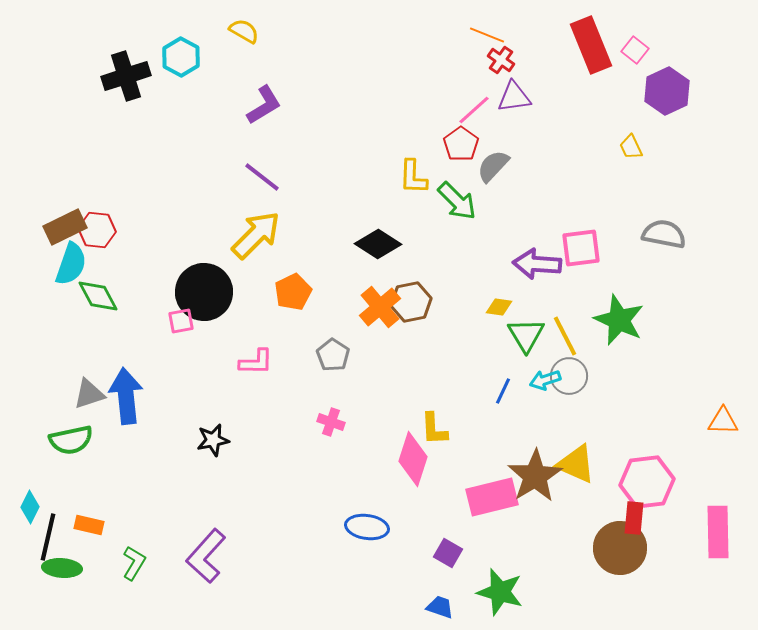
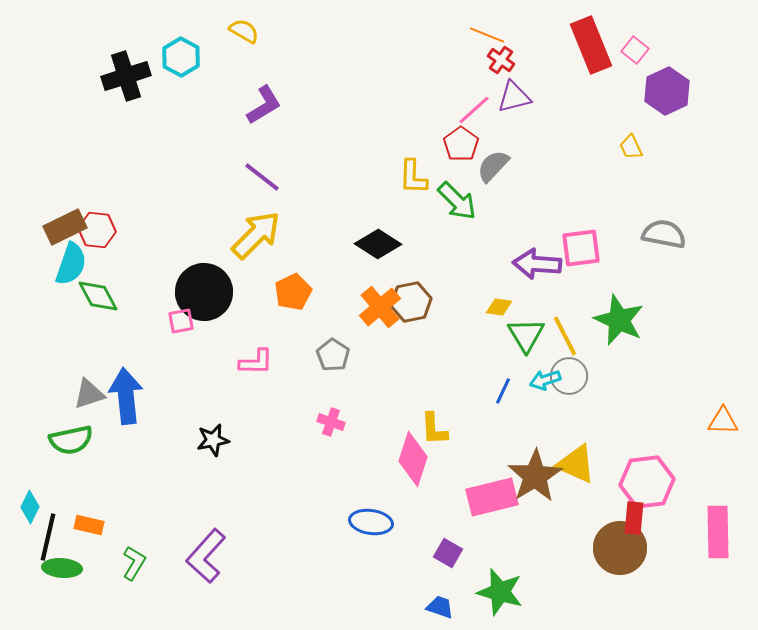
purple triangle at (514, 97): rotated 6 degrees counterclockwise
blue ellipse at (367, 527): moved 4 px right, 5 px up
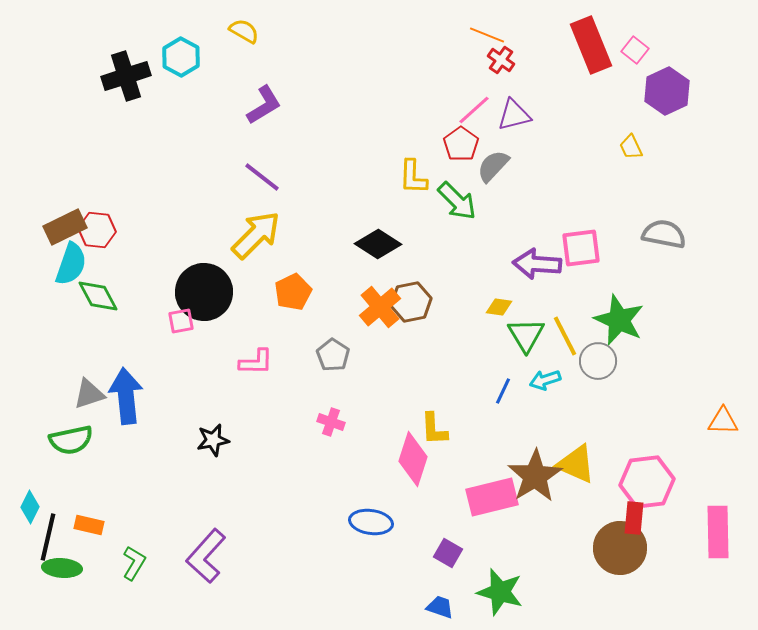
purple triangle at (514, 97): moved 18 px down
gray circle at (569, 376): moved 29 px right, 15 px up
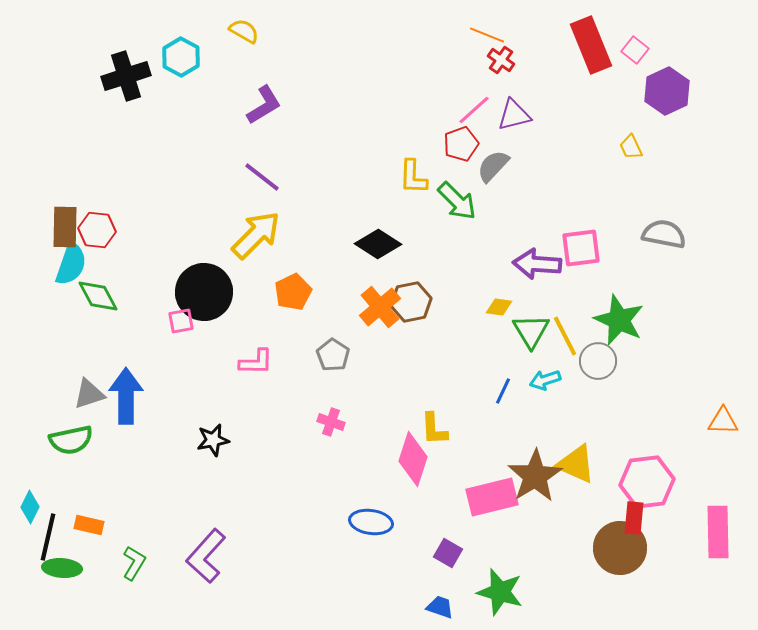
red pentagon at (461, 144): rotated 16 degrees clockwise
brown rectangle at (65, 227): rotated 63 degrees counterclockwise
green triangle at (526, 335): moved 5 px right, 4 px up
blue arrow at (126, 396): rotated 6 degrees clockwise
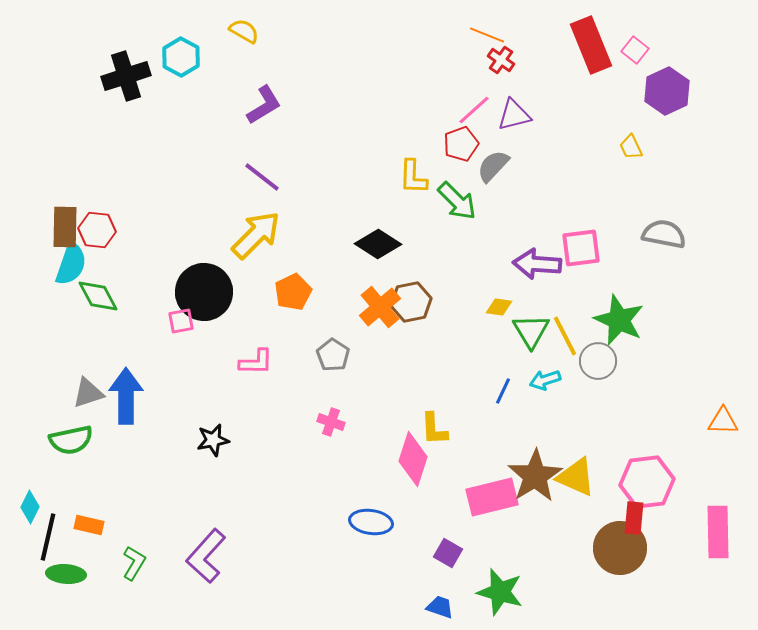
gray triangle at (89, 394): moved 1 px left, 1 px up
yellow triangle at (576, 464): moved 13 px down
green ellipse at (62, 568): moved 4 px right, 6 px down
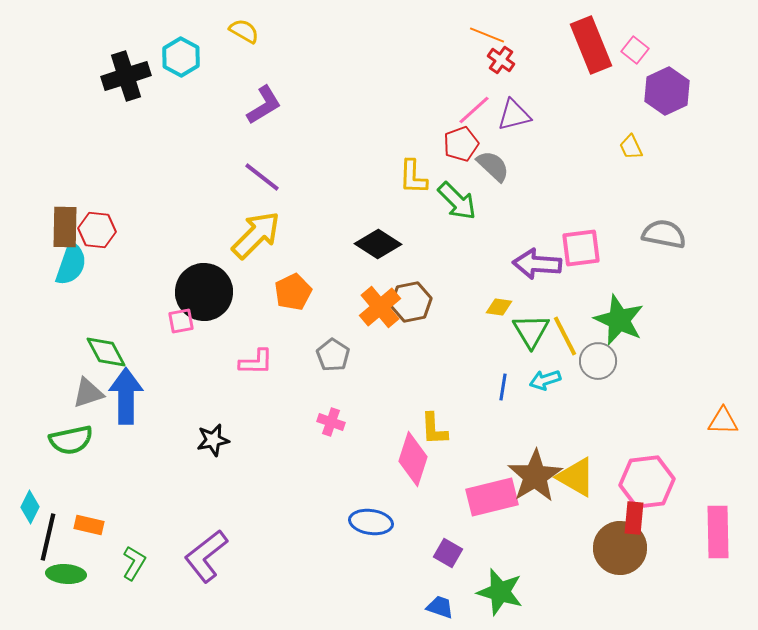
gray semicircle at (493, 166): rotated 90 degrees clockwise
green diamond at (98, 296): moved 8 px right, 56 px down
blue line at (503, 391): moved 4 px up; rotated 16 degrees counterclockwise
yellow triangle at (576, 477): rotated 6 degrees clockwise
purple L-shape at (206, 556): rotated 10 degrees clockwise
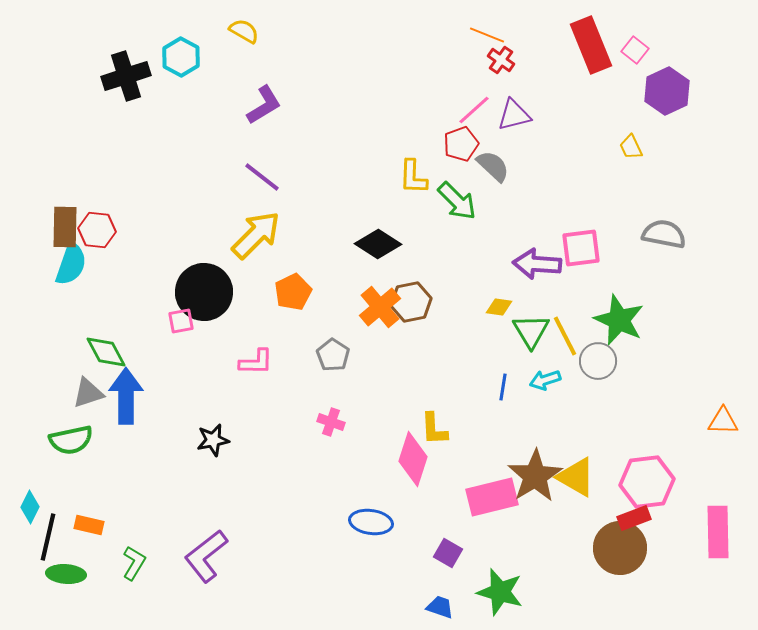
red rectangle at (634, 518): rotated 64 degrees clockwise
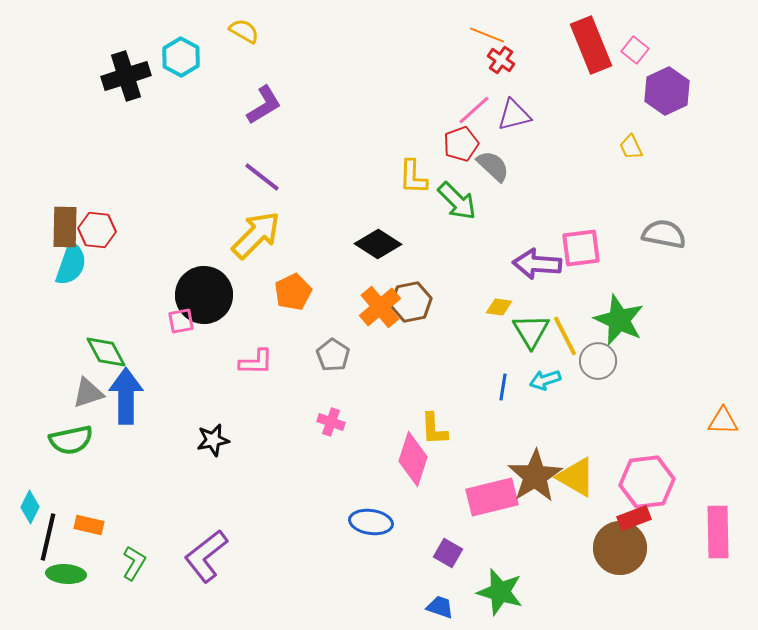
black circle at (204, 292): moved 3 px down
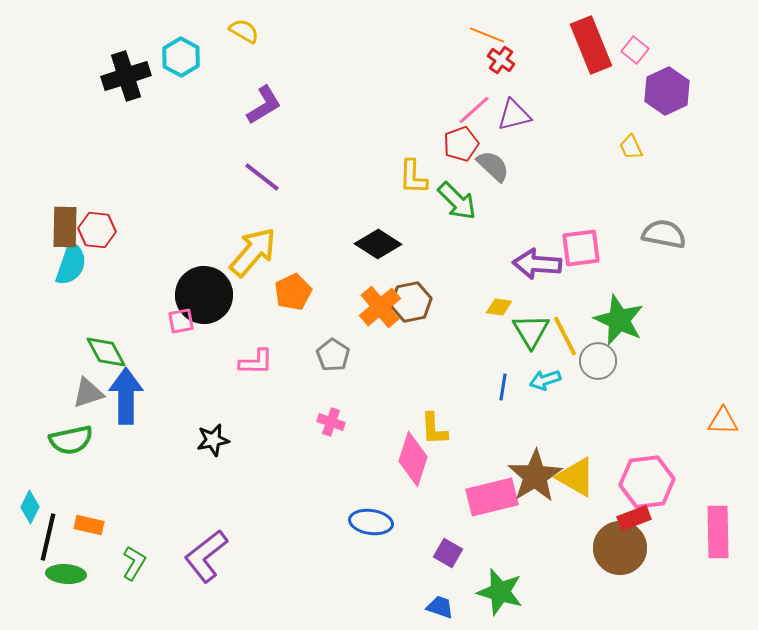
yellow arrow at (256, 235): moved 3 px left, 17 px down; rotated 4 degrees counterclockwise
